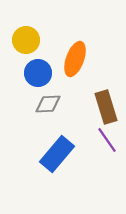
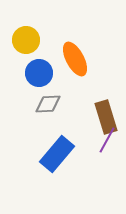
orange ellipse: rotated 48 degrees counterclockwise
blue circle: moved 1 px right
brown rectangle: moved 10 px down
purple line: rotated 64 degrees clockwise
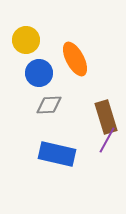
gray diamond: moved 1 px right, 1 px down
blue rectangle: rotated 63 degrees clockwise
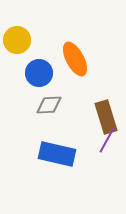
yellow circle: moved 9 px left
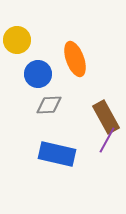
orange ellipse: rotated 8 degrees clockwise
blue circle: moved 1 px left, 1 px down
brown rectangle: rotated 12 degrees counterclockwise
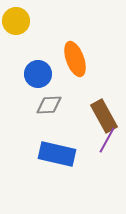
yellow circle: moved 1 px left, 19 px up
brown rectangle: moved 2 px left, 1 px up
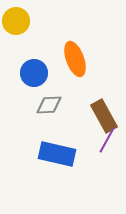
blue circle: moved 4 px left, 1 px up
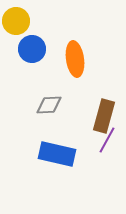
orange ellipse: rotated 12 degrees clockwise
blue circle: moved 2 px left, 24 px up
brown rectangle: rotated 44 degrees clockwise
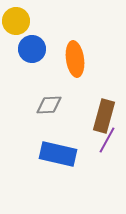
blue rectangle: moved 1 px right
